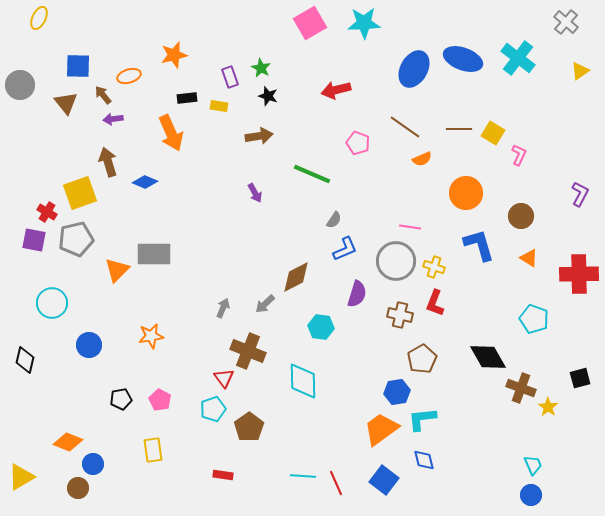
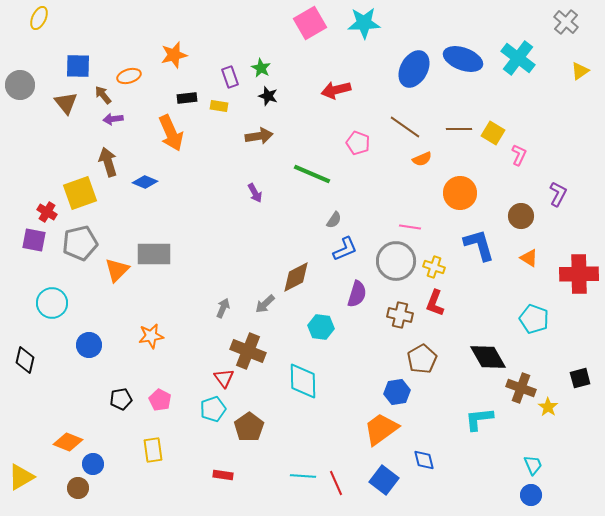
orange circle at (466, 193): moved 6 px left
purple L-shape at (580, 194): moved 22 px left
gray pentagon at (76, 239): moved 4 px right, 4 px down
cyan L-shape at (422, 419): moved 57 px right
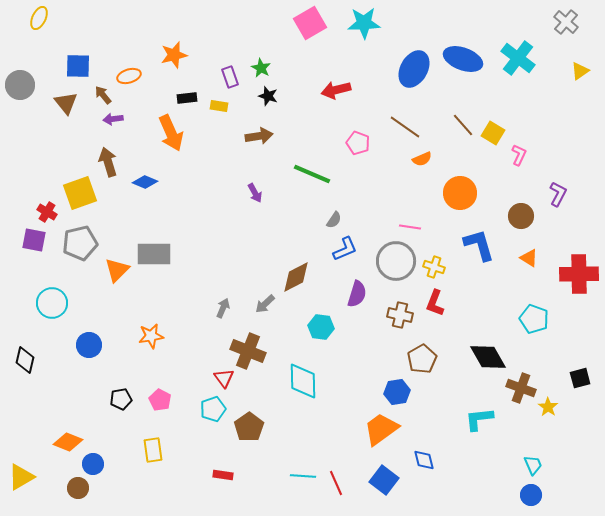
brown line at (459, 129): moved 4 px right, 4 px up; rotated 50 degrees clockwise
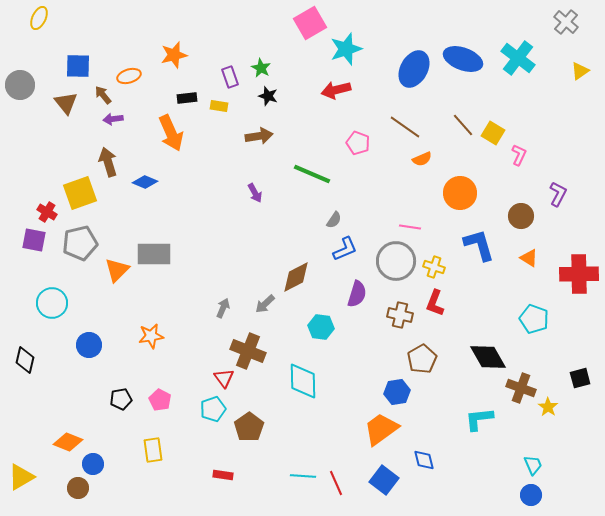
cyan star at (364, 23): moved 18 px left, 26 px down; rotated 16 degrees counterclockwise
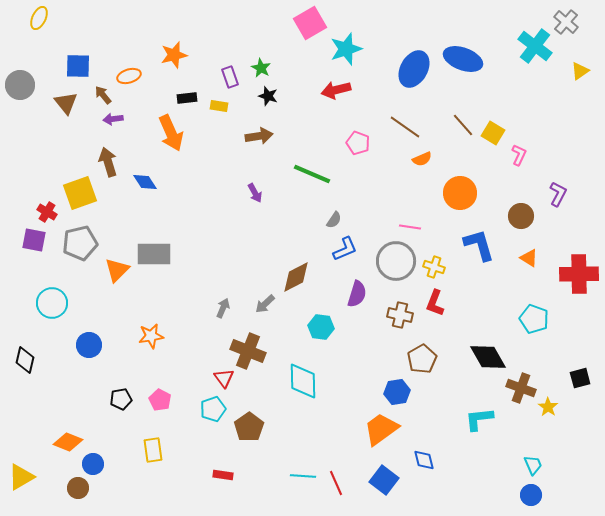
cyan cross at (518, 58): moved 17 px right, 12 px up
blue diamond at (145, 182): rotated 35 degrees clockwise
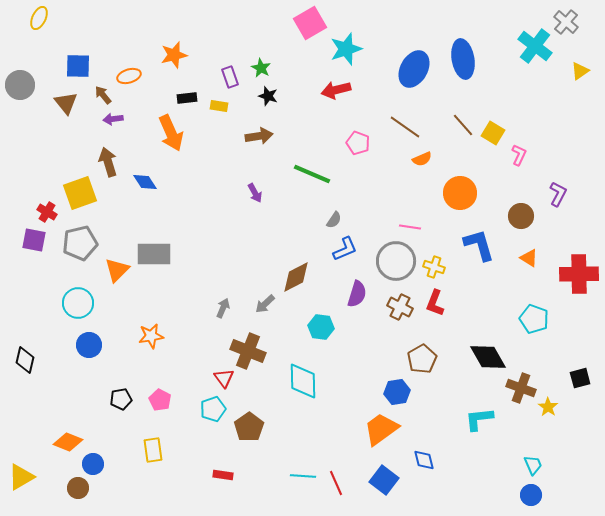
blue ellipse at (463, 59): rotated 60 degrees clockwise
cyan circle at (52, 303): moved 26 px right
brown cross at (400, 315): moved 8 px up; rotated 15 degrees clockwise
